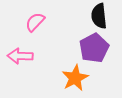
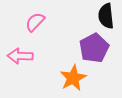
black semicircle: moved 7 px right
orange star: moved 2 px left
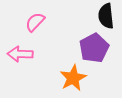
pink arrow: moved 2 px up
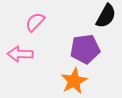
black semicircle: rotated 145 degrees counterclockwise
purple pentagon: moved 9 px left, 1 px down; rotated 20 degrees clockwise
orange star: moved 1 px right, 3 px down
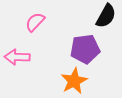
pink arrow: moved 3 px left, 3 px down
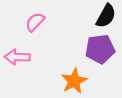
purple pentagon: moved 15 px right
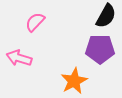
purple pentagon: rotated 8 degrees clockwise
pink arrow: moved 2 px right, 1 px down; rotated 15 degrees clockwise
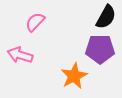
black semicircle: moved 1 px down
pink arrow: moved 1 px right, 3 px up
orange star: moved 5 px up
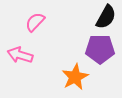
orange star: moved 1 px right, 1 px down
